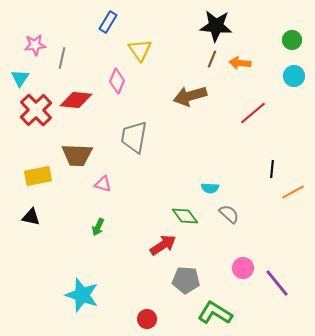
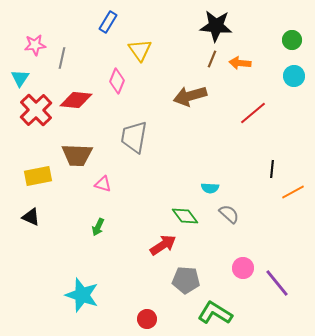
black triangle: rotated 12 degrees clockwise
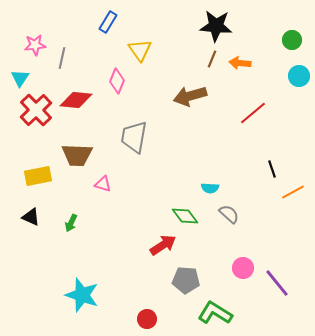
cyan circle: moved 5 px right
black line: rotated 24 degrees counterclockwise
green arrow: moved 27 px left, 4 px up
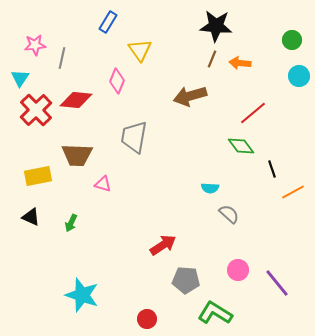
green diamond: moved 56 px right, 70 px up
pink circle: moved 5 px left, 2 px down
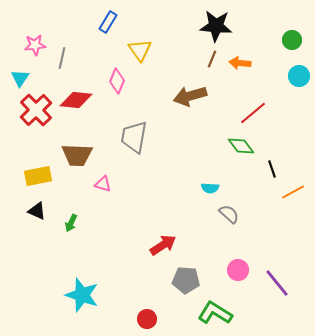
black triangle: moved 6 px right, 6 px up
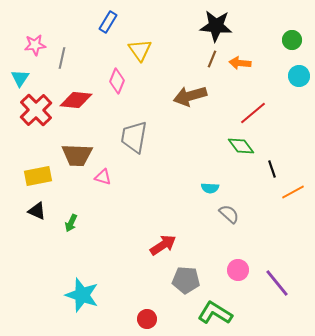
pink triangle: moved 7 px up
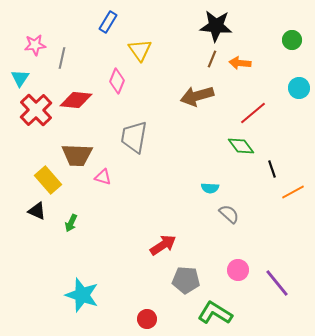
cyan circle: moved 12 px down
brown arrow: moved 7 px right
yellow rectangle: moved 10 px right, 4 px down; rotated 60 degrees clockwise
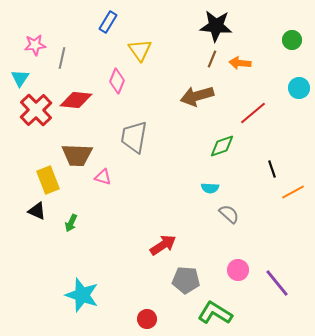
green diamond: moved 19 px left; rotated 72 degrees counterclockwise
yellow rectangle: rotated 20 degrees clockwise
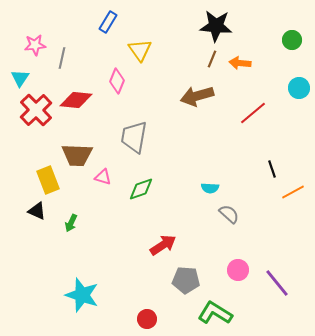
green diamond: moved 81 px left, 43 px down
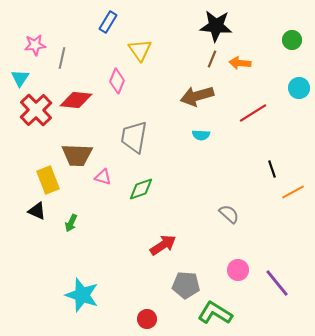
red line: rotated 8 degrees clockwise
cyan semicircle: moved 9 px left, 53 px up
gray pentagon: moved 5 px down
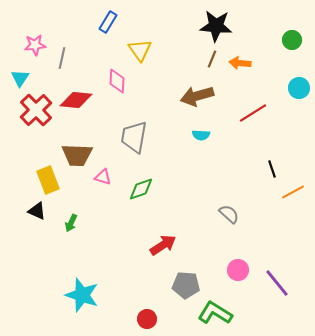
pink diamond: rotated 20 degrees counterclockwise
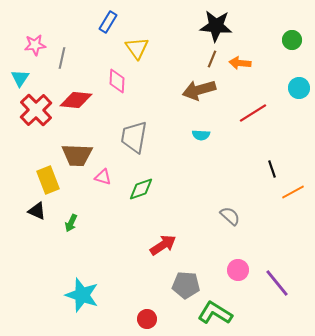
yellow triangle: moved 3 px left, 2 px up
brown arrow: moved 2 px right, 6 px up
gray semicircle: moved 1 px right, 2 px down
